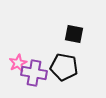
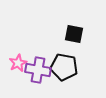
purple cross: moved 4 px right, 3 px up
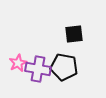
black square: rotated 18 degrees counterclockwise
purple cross: moved 1 px up
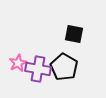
black square: rotated 18 degrees clockwise
black pentagon: rotated 20 degrees clockwise
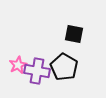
pink star: moved 2 px down
purple cross: moved 1 px left, 2 px down
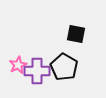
black square: moved 2 px right
purple cross: rotated 10 degrees counterclockwise
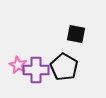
pink star: rotated 18 degrees counterclockwise
purple cross: moved 1 px left, 1 px up
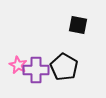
black square: moved 2 px right, 9 px up
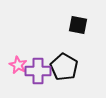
purple cross: moved 2 px right, 1 px down
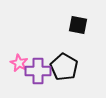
pink star: moved 1 px right, 2 px up
